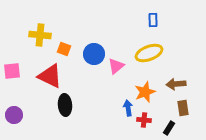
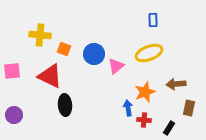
brown rectangle: moved 6 px right; rotated 21 degrees clockwise
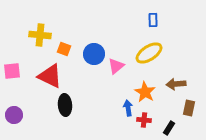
yellow ellipse: rotated 12 degrees counterclockwise
orange star: rotated 20 degrees counterclockwise
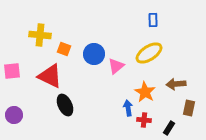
black ellipse: rotated 20 degrees counterclockwise
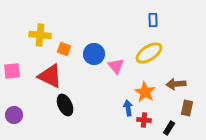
pink triangle: rotated 30 degrees counterclockwise
brown rectangle: moved 2 px left
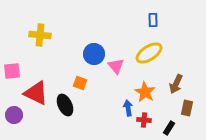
orange square: moved 16 px right, 34 px down
red triangle: moved 14 px left, 17 px down
brown arrow: rotated 60 degrees counterclockwise
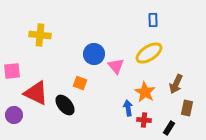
black ellipse: rotated 15 degrees counterclockwise
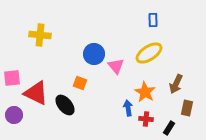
pink square: moved 7 px down
red cross: moved 2 px right, 1 px up
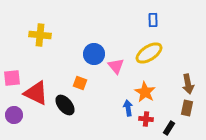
brown arrow: moved 12 px right; rotated 36 degrees counterclockwise
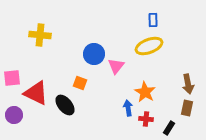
yellow ellipse: moved 7 px up; rotated 12 degrees clockwise
pink triangle: rotated 18 degrees clockwise
